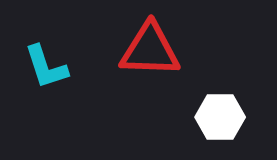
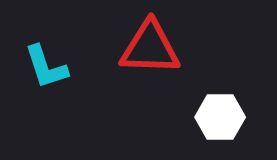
red triangle: moved 2 px up
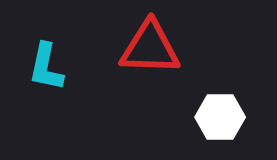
cyan L-shape: rotated 30 degrees clockwise
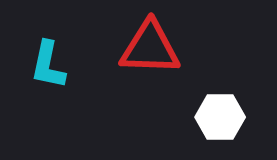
cyan L-shape: moved 2 px right, 2 px up
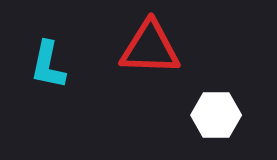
white hexagon: moved 4 px left, 2 px up
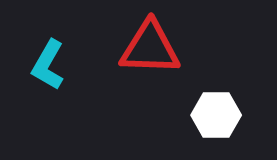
cyan L-shape: rotated 18 degrees clockwise
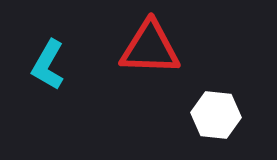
white hexagon: rotated 6 degrees clockwise
